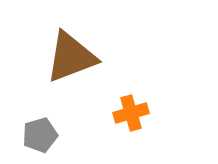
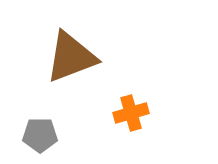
gray pentagon: rotated 16 degrees clockwise
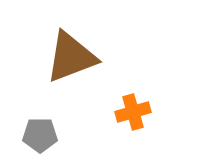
orange cross: moved 2 px right, 1 px up
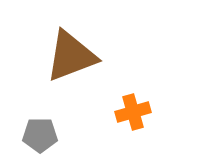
brown triangle: moved 1 px up
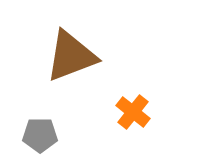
orange cross: rotated 36 degrees counterclockwise
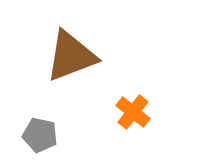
gray pentagon: rotated 12 degrees clockwise
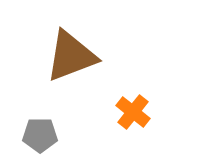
gray pentagon: rotated 12 degrees counterclockwise
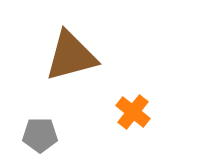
brown triangle: rotated 6 degrees clockwise
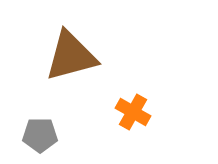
orange cross: rotated 8 degrees counterclockwise
